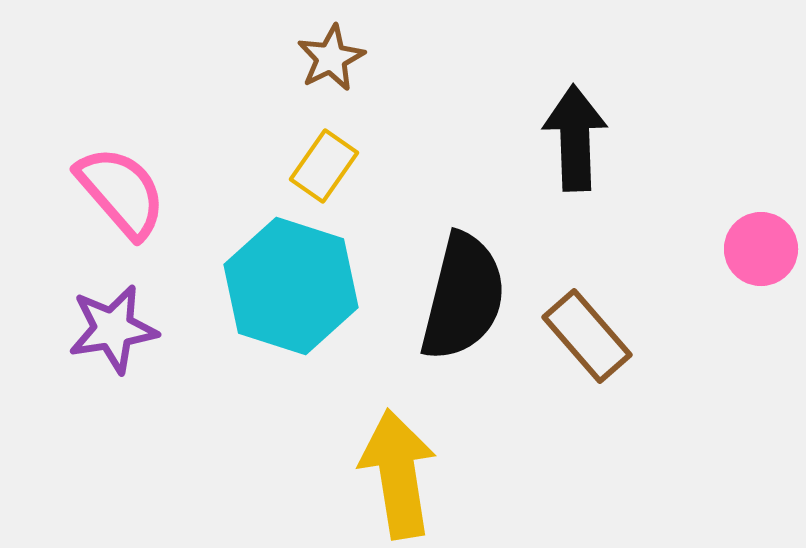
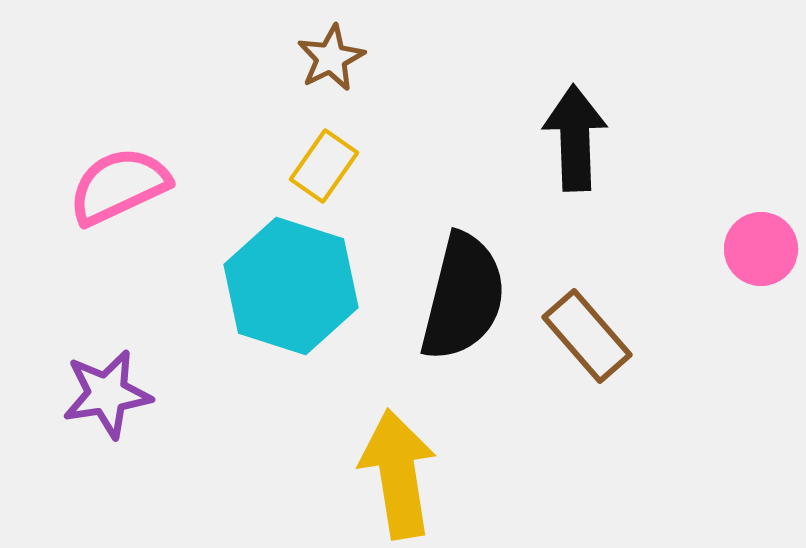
pink semicircle: moved 2 px left, 6 px up; rotated 74 degrees counterclockwise
purple star: moved 6 px left, 65 px down
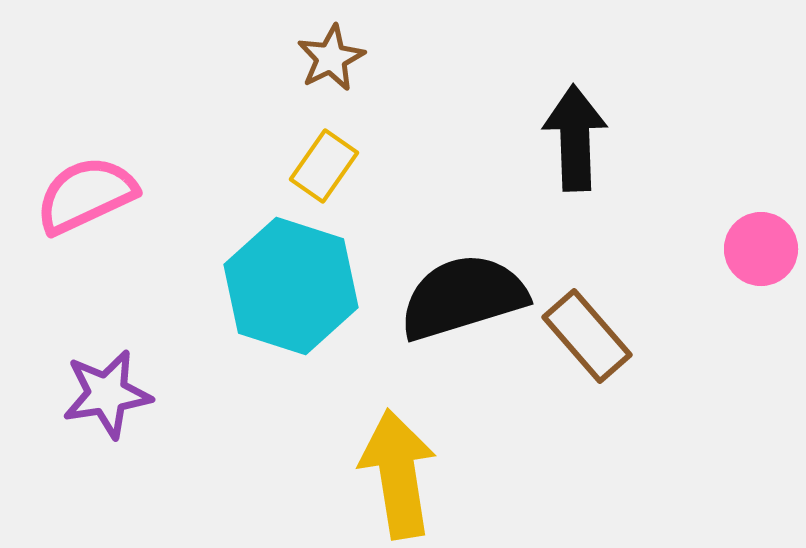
pink semicircle: moved 33 px left, 9 px down
black semicircle: rotated 121 degrees counterclockwise
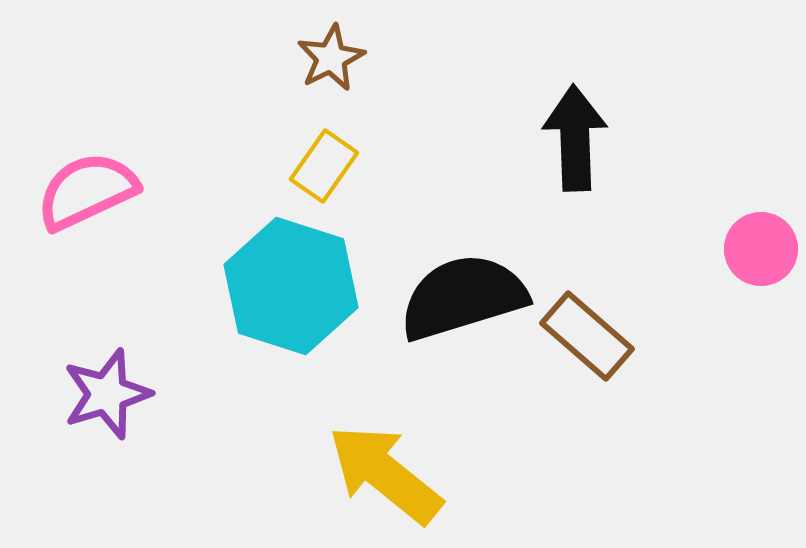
pink semicircle: moved 1 px right, 4 px up
brown rectangle: rotated 8 degrees counterclockwise
purple star: rotated 8 degrees counterclockwise
yellow arrow: moved 13 px left; rotated 42 degrees counterclockwise
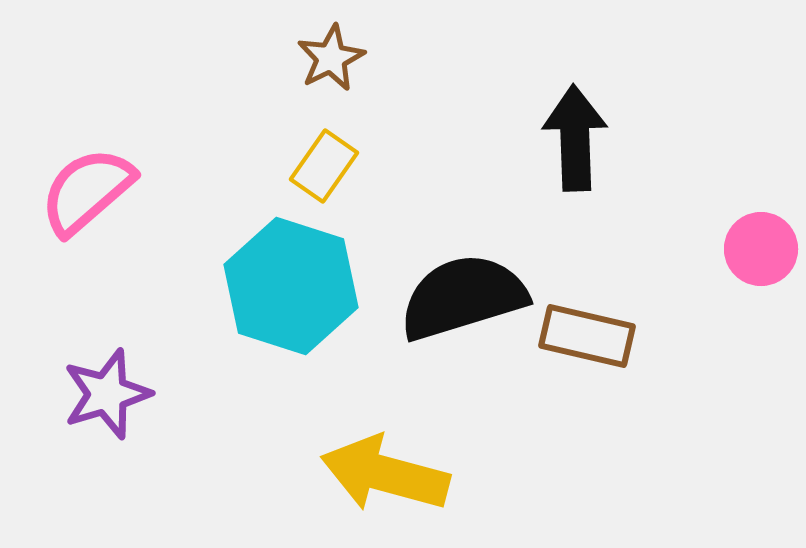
pink semicircle: rotated 16 degrees counterclockwise
brown rectangle: rotated 28 degrees counterclockwise
yellow arrow: rotated 24 degrees counterclockwise
